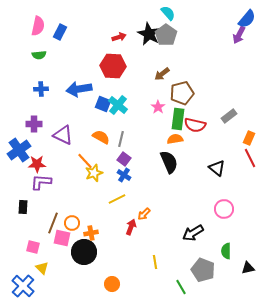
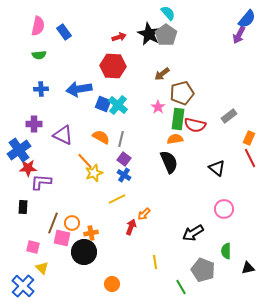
blue rectangle at (60, 32): moved 4 px right; rotated 63 degrees counterclockwise
red star at (37, 164): moved 9 px left, 4 px down
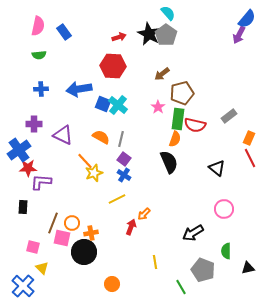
orange semicircle at (175, 139): rotated 119 degrees clockwise
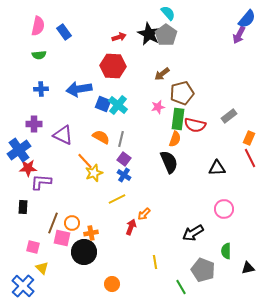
pink star at (158, 107): rotated 24 degrees clockwise
black triangle at (217, 168): rotated 42 degrees counterclockwise
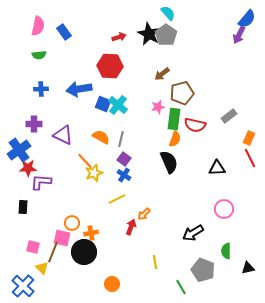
red hexagon at (113, 66): moved 3 px left
green rectangle at (178, 119): moved 4 px left
brown line at (53, 223): moved 29 px down
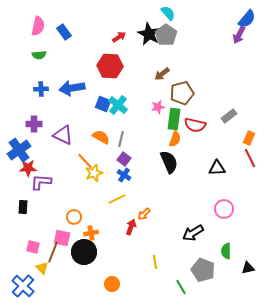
red arrow at (119, 37): rotated 16 degrees counterclockwise
blue arrow at (79, 89): moved 7 px left, 1 px up
orange circle at (72, 223): moved 2 px right, 6 px up
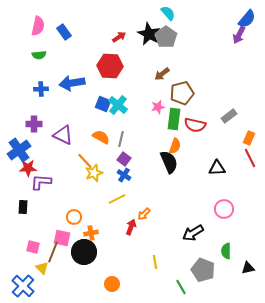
gray pentagon at (166, 35): moved 2 px down
blue arrow at (72, 88): moved 5 px up
orange semicircle at (175, 139): moved 7 px down
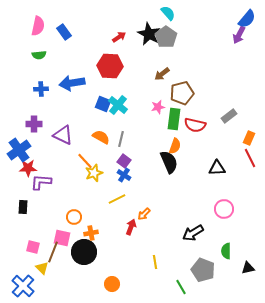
purple square at (124, 159): moved 2 px down
